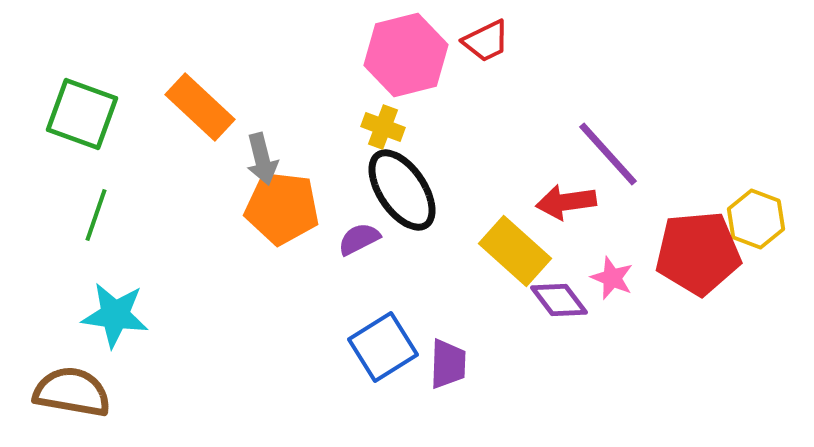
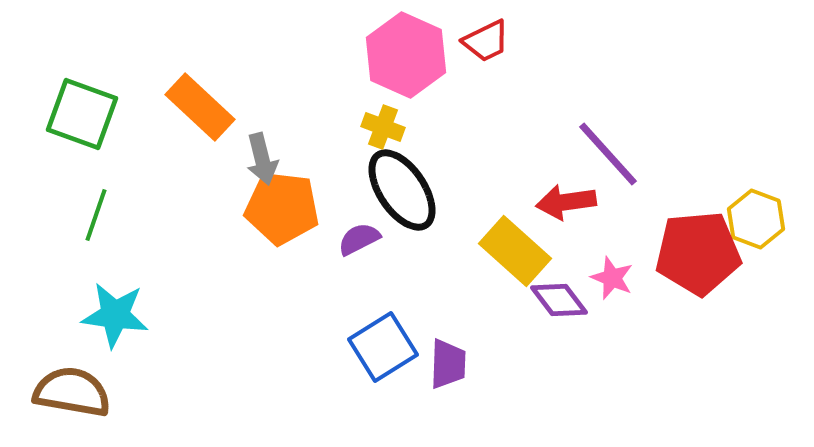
pink hexagon: rotated 22 degrees counterclockwise
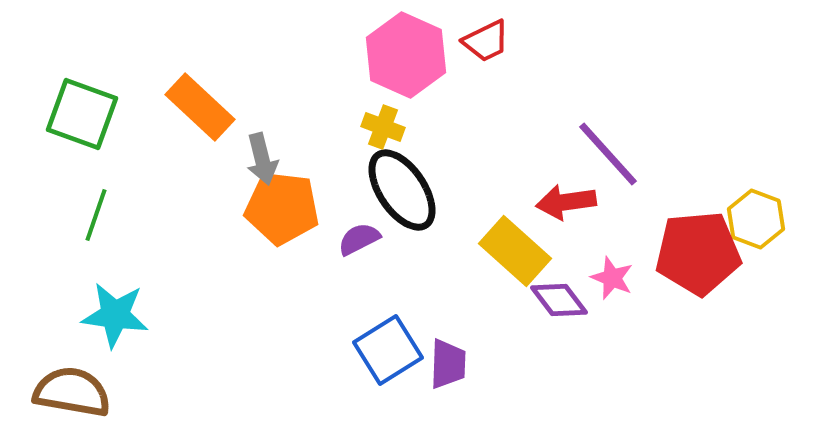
blue square: moved 5 px right, 3 px down
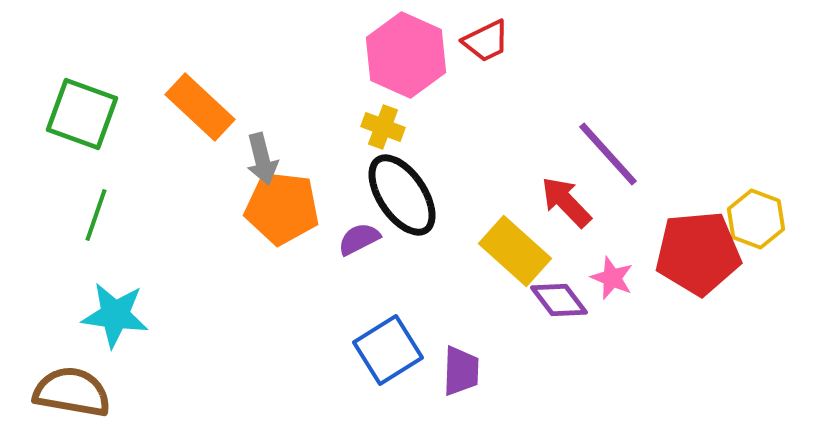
black ellipse: moved 5 px down
red arrow: rotated 54 degrees clockwise
purple trapezoid: moved 13 px right, 7 px down
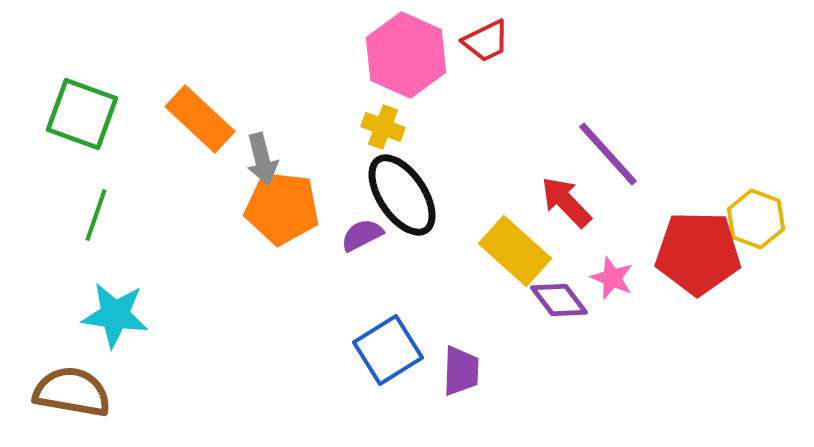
orange rectangle: moved 12 px down
purple semicircle: moved 3 px right, 4 px up
red pentagon: rotated 6 degrees clockwise
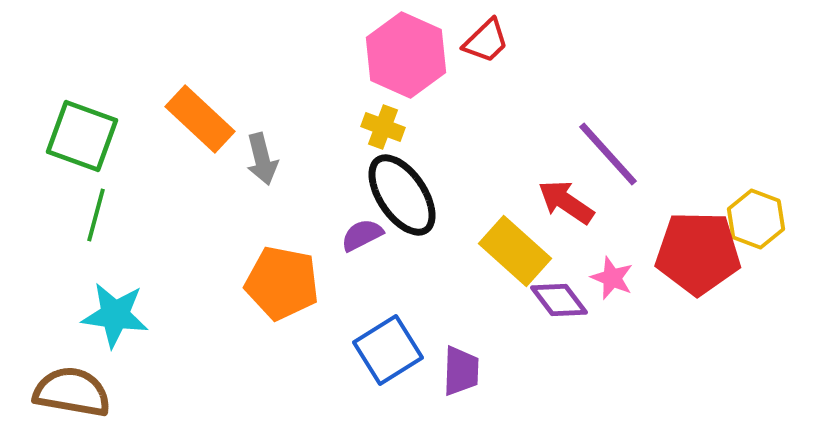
red trapezoid: rotated 18 degrees counterclockwise
green square: moved 22 px down
red arrow: rotated 12 degrees counterclockwise
orange pentagon: moved 75 px down; rotated 4 degrees clockwise
green line: rotated 4 degrees counterclockwise
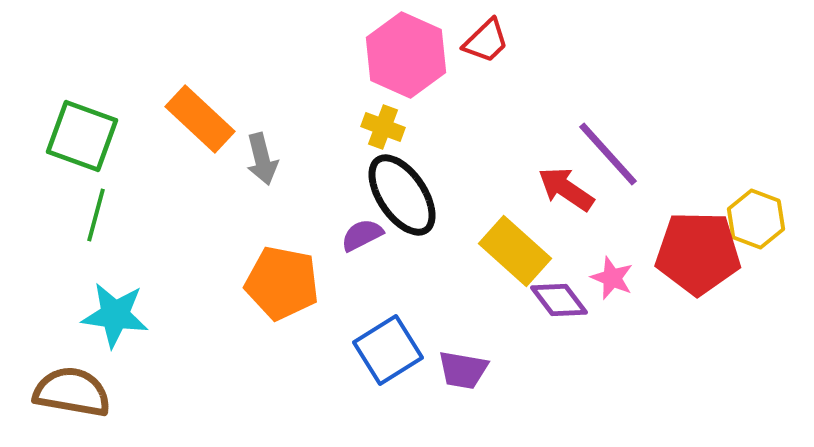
red arrow: moved 13 px up
purple trapezoid: moved 2 px right, 1 px up; rotated 98 degrees clockwise
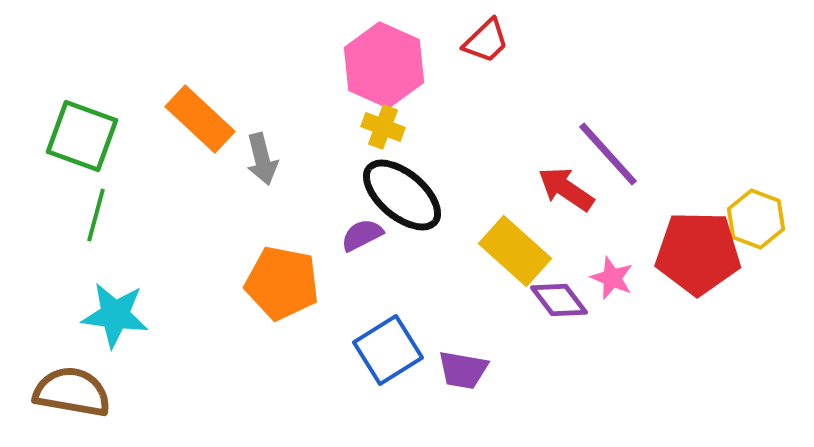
pink hexagon: moved 22 px left, 10 px down
black ellipse: rotated 16 degrees counterclockwise
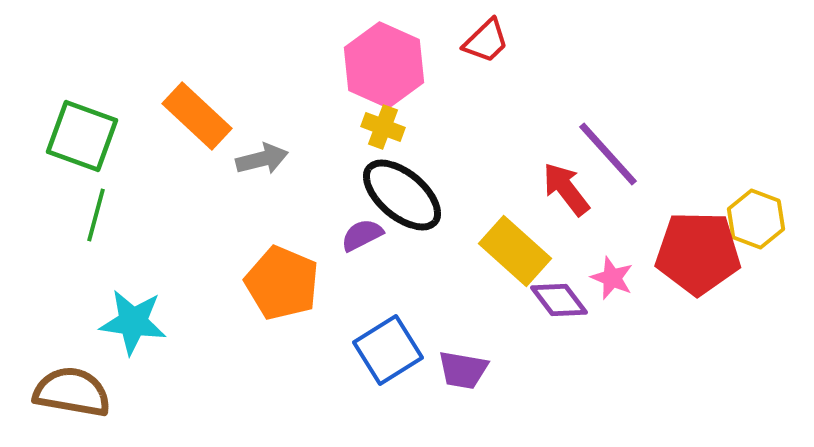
orange rectangle: moved 3 px left, 3 px up
gray arrow: rotated 90 degrees counterclockwise
red arrow: rotated 18 degrees clockwise
orange pentagon: rotated 12 degrees clockwise
cyan star: moved 18 px right, 7 px down
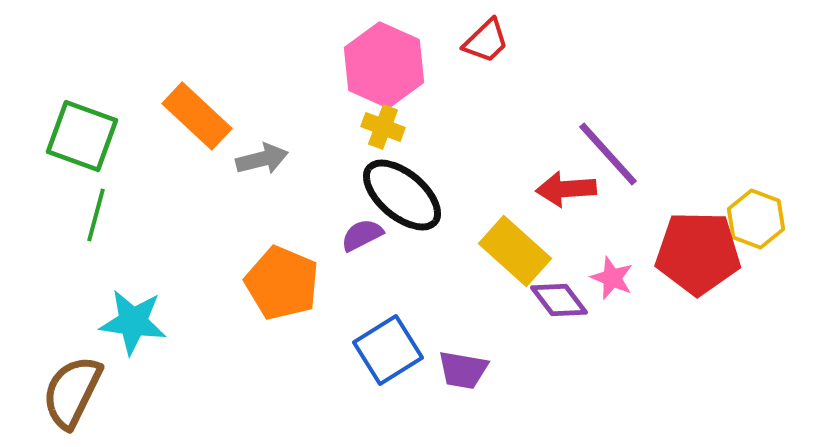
red arrow: rotated 56 degrees counterclockwise
brown semicircle: rotated 74 degrees counterclockwise
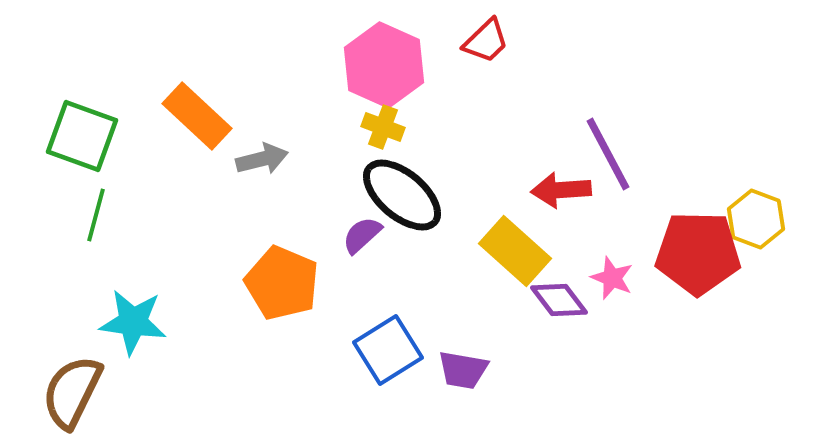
purple line: rotated 14 degrees clockwise
red arrow: moved 5 px left, 1 px down
purple semicircle: rotated 15 degrees counterclockwise
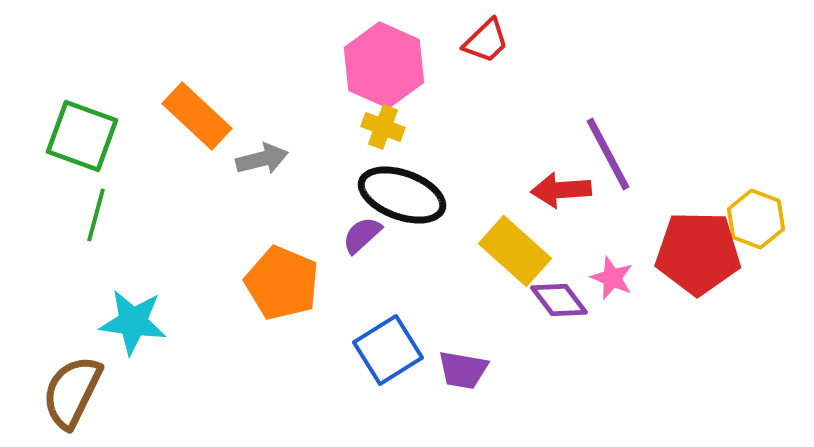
black ellipse: rotated 20 degrees counterclockwise
